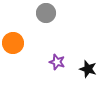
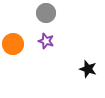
orange circle: moved 1 px down
purple star: moved 11 px left, 21 px up
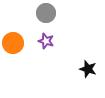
orange circle: moved 1 px up
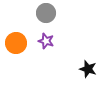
orange circle: moved 3 px right
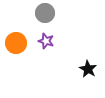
gray circle: moved 1 px left
black star: rotated 12 degrees clockwise
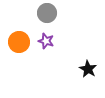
gray circle: moved 2 px right
orange circle: moved 3 px right, 1 px up
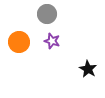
gray circle: moved 1 px down
purple star: moved 6 px right
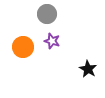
orange circle: moved 4 px right, 5 px down
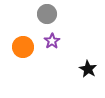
purple star: rotated 21 degrees clockwise
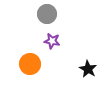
purple star: rotated 28 degrees counterclockwise
orange circle: moved 7 px right, 17 px down
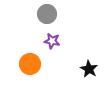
black star: moved 1 px right
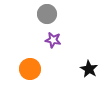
purple star: moved 1 px right, 1 px up
orange circle: moved 5 px down
